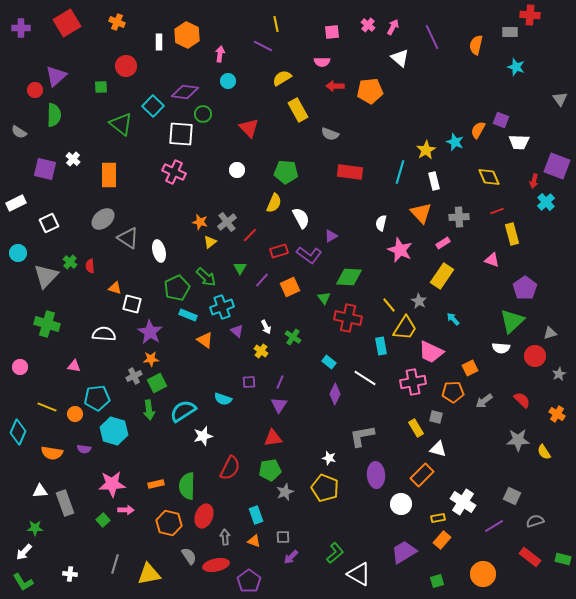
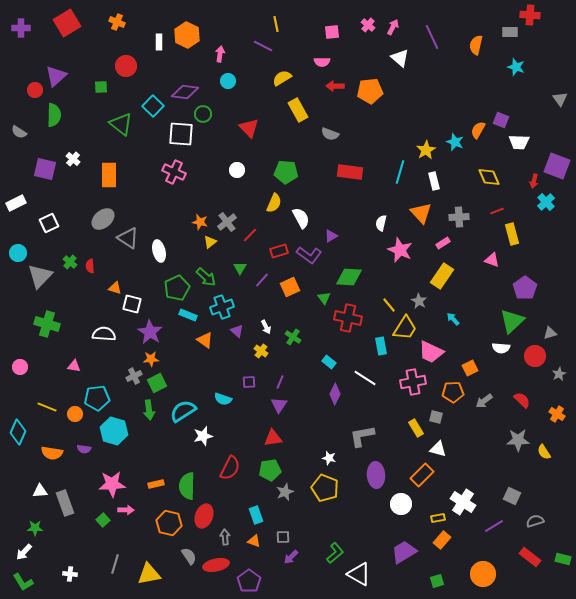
gray triangle at (46, 276): moved 6 px left
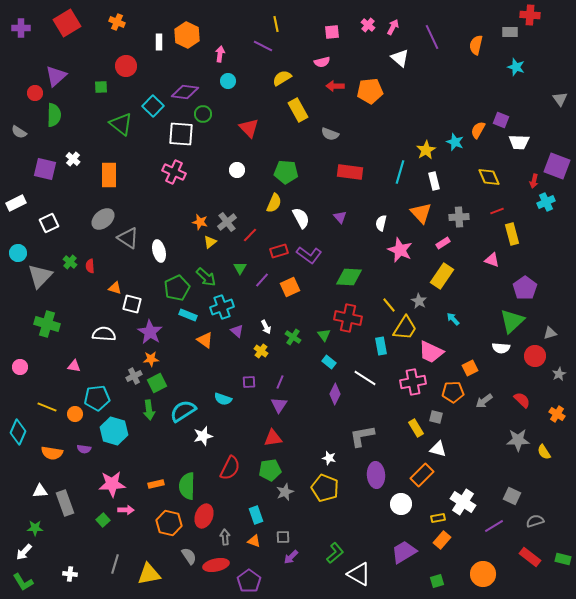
pink semicircle at (322, 62): rotated 14 degrees counterclockwise
red circle at (35, 90): moved 3 px down
cyan cross at (546, 202): rotated 18 degrees clockwise
purple triangle at (331, 236): moved 9 px right, 19 px up; rotated 40 degrees counterclockwise
green triangle at (324, 298): moved 37 px down
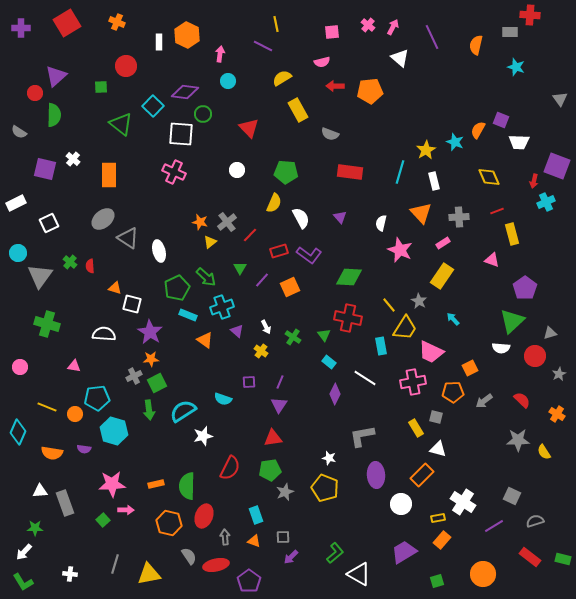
gray triangle at (40, 276): rotated 8 degrees counterclockwise
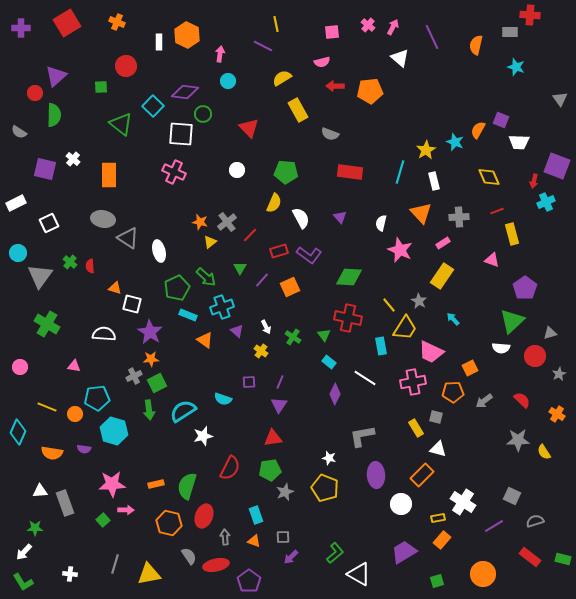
gray ellipse at (103, 219): rotated 50 degrees clockwise
green cross at (47, 324): rotated 15 degrees clockwise
green semicircle at (187, 486): rotated 16 degrees clockwise
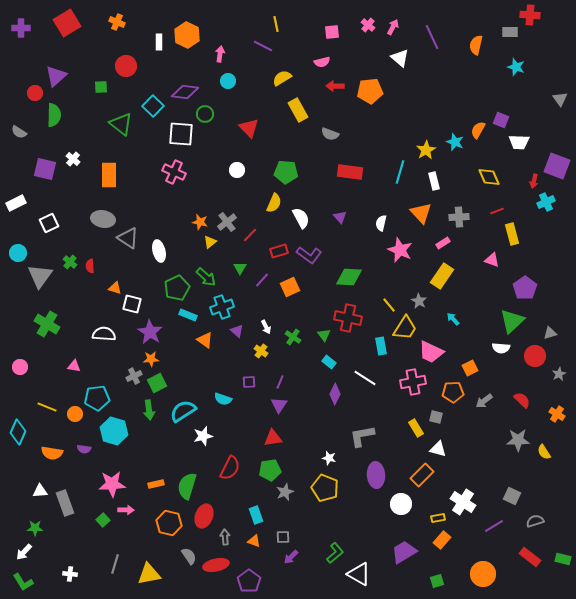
green circle at (203, 114): moved 2 px right
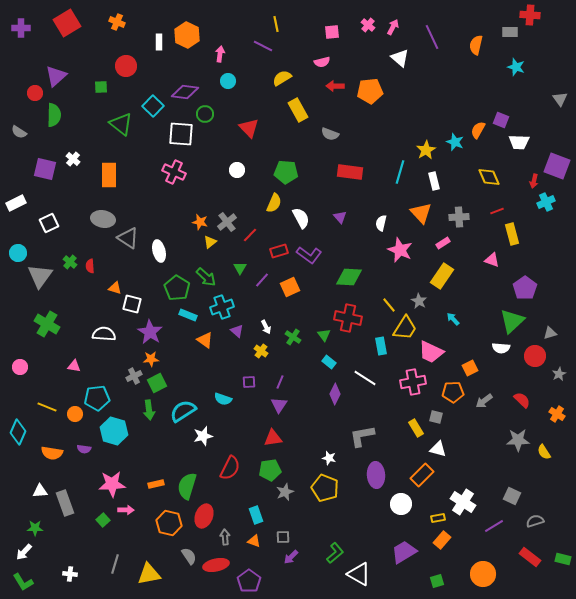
green pentagon at (177, 288): rotated 15 degrees counterclockwise
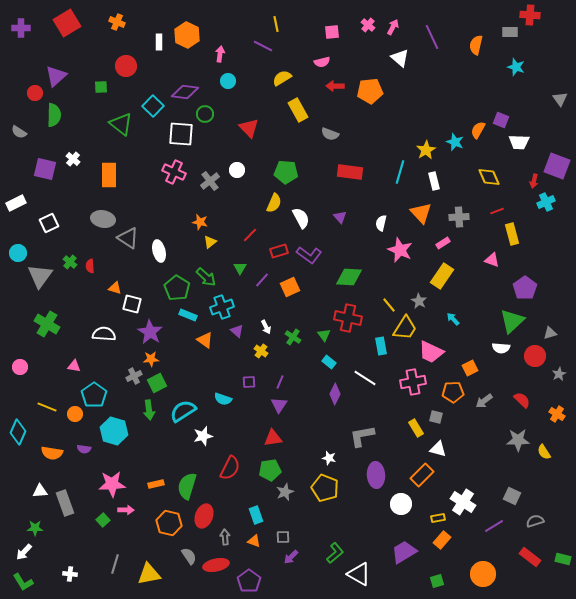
gray cross at (227, 222): moved 17 px left, 41 px up
cyan pentagon at (97, 398): moved 3 px left, 3 px up; rotated 30 degrees counterclockwise
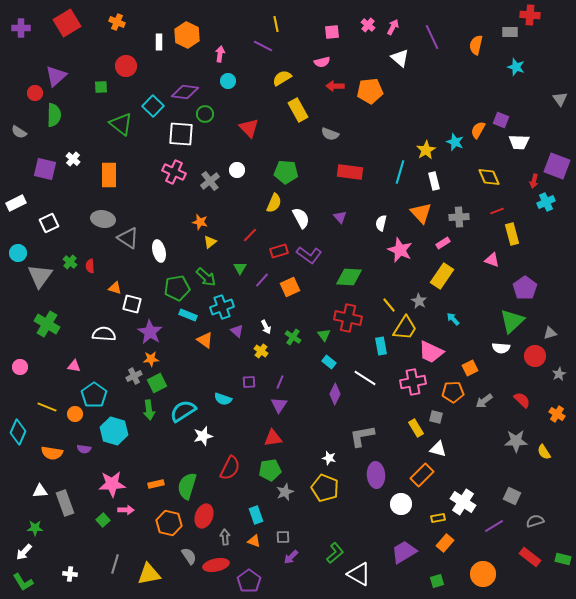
green pentagon at (177, 288): rotated 30 degrees clockwise
gray star at (518, 440): moved 2 px left, 1 px down
orange rectangle at (442, 540): moved 3 px right, 3 px down
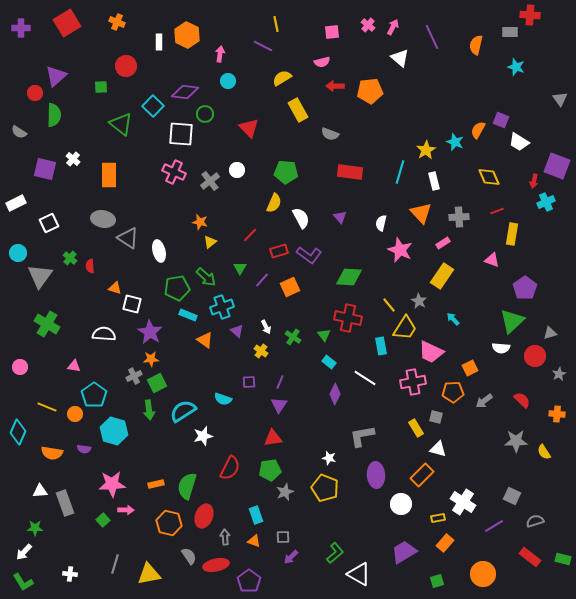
white trapezoid at (519, 142): rotated 30 degrees clockwise
yellow rectangle at (512, 234): rotated 25 degrees clockwise
green cross at (70, 262): moved 4 px up
orange cross at (557, 414): rotated 28 degrees counterclockwise
